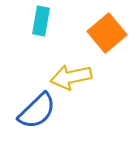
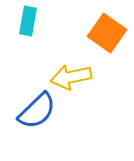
cyan rectangle: moved 13 px left
orange square: rotated 15 degrees counterclockwise
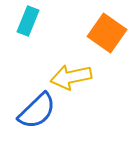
cyan rectangle: rotated 12 degrees clockwise
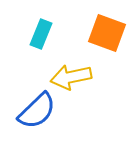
cyan rectangle: moved 13 px right, 13 px down
orange square: rotated 15 degrees counterclockwise
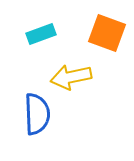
cyan rectangle: rotated 48 degrees clockwise
blue semicircle: moved 3 px down; rotated 48 degrees counterclockwise
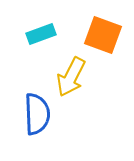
orange square: moved 4 px left, 2 px down
yellow arrow: rotated 51 degrees counterclockwise
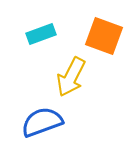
orange square: moved 1 px right, 1 px down
blue semicircle: moved 5 px right, 8 px down; rotated 108 degrees counterclockwise
